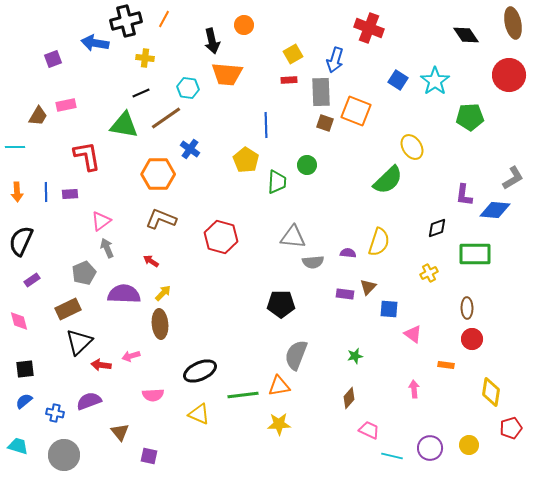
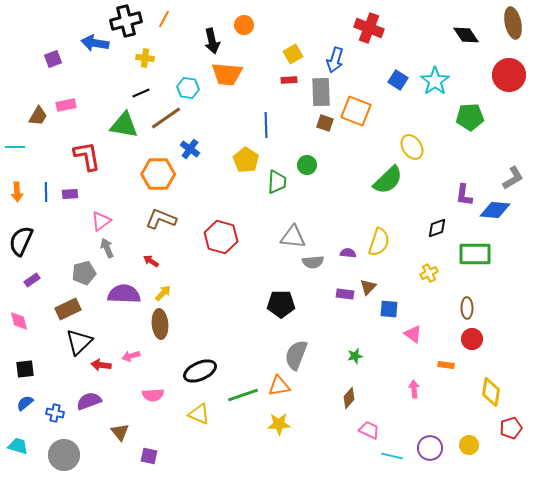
gray pentagon at (84, 273): rotated 10 degrees clockwise
green line at (243, 395): rotated 12 degrees counterclockwise
blue semicircle at (24, 401): moved 1 px right, 2 px down
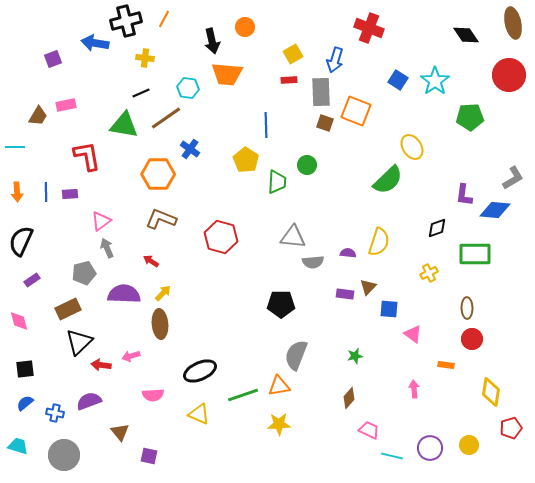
orange circle at (244, 25): moved 1 px right, 2 px down
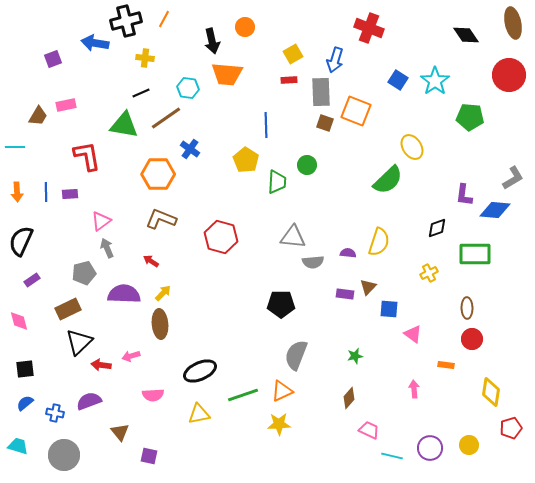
green pentagon at (470, 117): rotated 8 degrees clockwise
orange triangle at (279, 386): moved 3 px right, 5 px down; rotated 15 degrees counterclockwise
yellow triangle at (199, 414): rotated 35 degrees counterclockwise
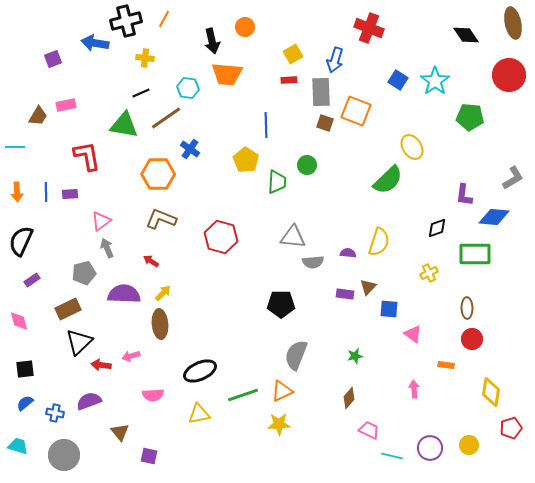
blue diamond at (495, 210): moved 1 px left, 7 px down
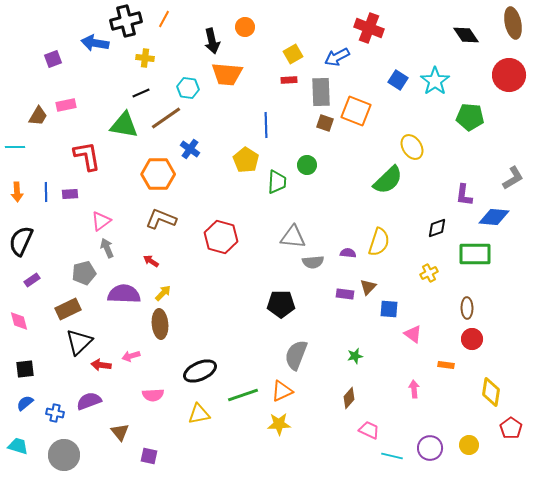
blue arrow at (335, 60): moved 2 px right, 3 px up; rotated 45 degrees clockwise
red pentagon at (511, 428): rotated 20 degrees counterclockwise
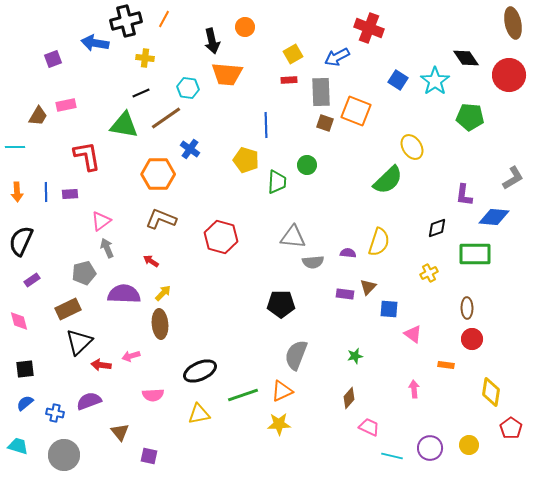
black diamond at (466, 35): moved 23 px down
yellow pentagon at (246, 160): rotated 15 degrees counterclockwise
pink trapezoid at (369, 430): moved 3 px up
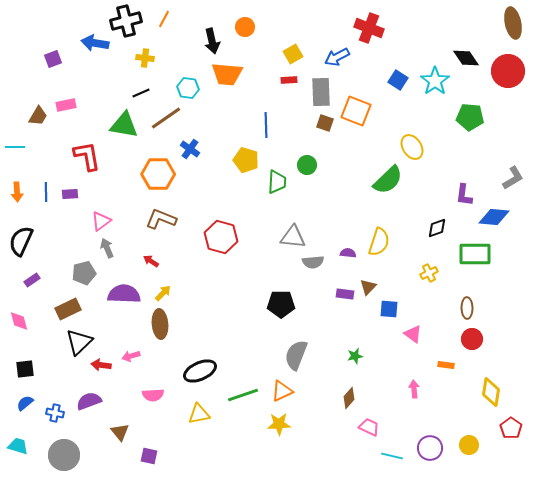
red circle at (509, 75): moved 1 px left, 4 px up
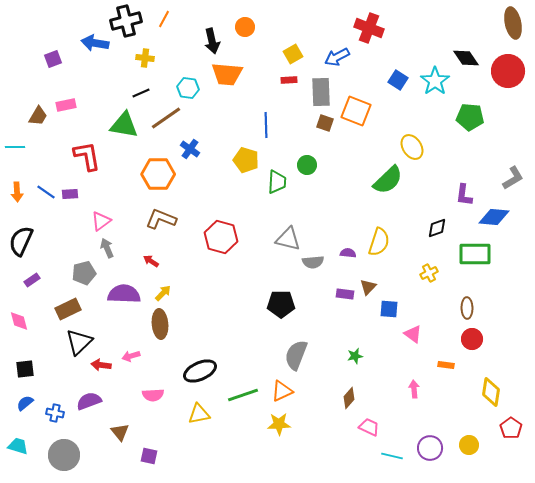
blue line at (46, 192): rotated 54 degrees counterclockwise
gray triangle at (293, 237): moved 5 px left, 2 px down; rotated 8 degrees clockwise
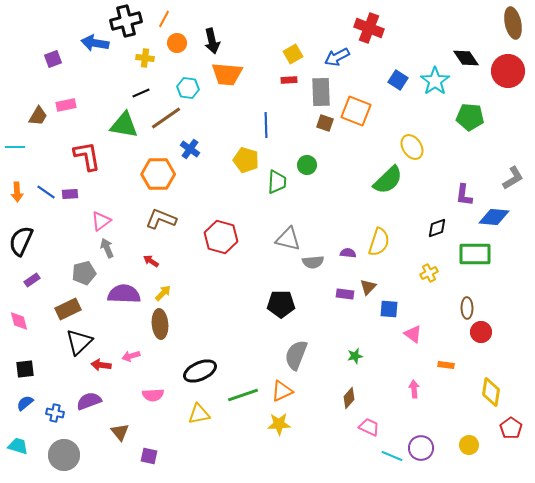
orange circle at (245, 27): moved 68 px left, 16 px down
red circle at (472, 339): moved 9 px right, 7 px up
purple circle at (430, 448): moved 9 px left
cyan line at (392, 456): rotated 10 degrees clockwise
